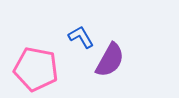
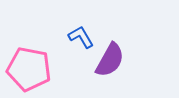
pink pentagon: moved 7 px left
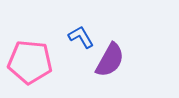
pink pentagon: moved 1 px right, 7 px up; rotated 6 degrees counterclockwise
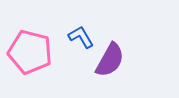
pink pentagon: moved 10 px up; rotated 9 degrees clockwise
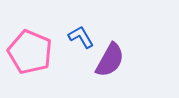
pink pentagon: rotated 9 degrees clockwise
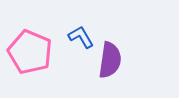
purple semicircle: rotated 21 degrees counterclockwise
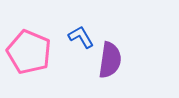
pink pentagon: moved 1 px left
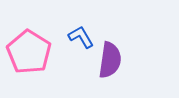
pink pentagon: rotated 9 degrees clockwise
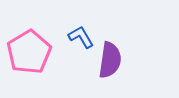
pink pentagon: rotated 9 degrees clockwise
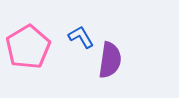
pink pentagon: moved 1 px left, 5 px up
